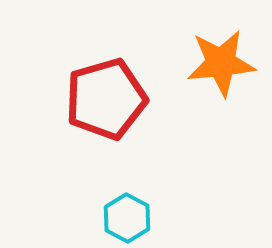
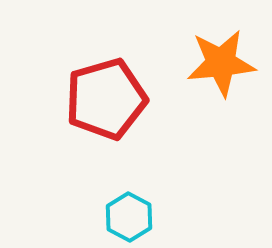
cyan hexagon: moved 2 px right, 1 px up
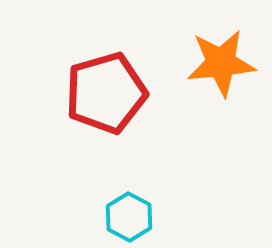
red pentagon: moved 6 px up
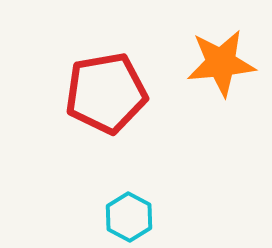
red pentagon: rotated 6 degrees clockwise
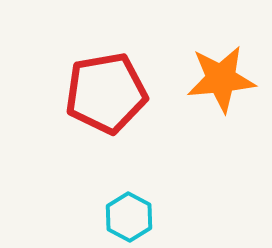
orange star: moved 16 px down
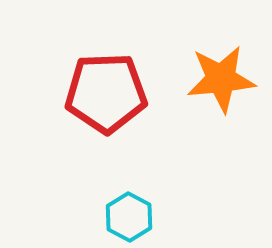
red pentagon: rotated 8 degrees clockwise
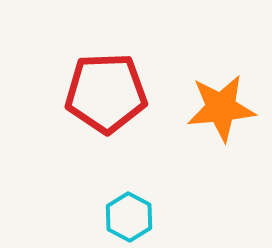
orange star: moved 29 px down
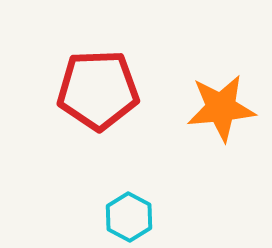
red pentagon: moved 8 px left, 3 px up
